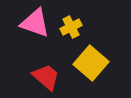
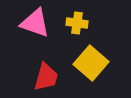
yellow cross: moved 6 px right, 4 px up; rotated 35 degrees clockwise
red trapezoid: rotated 64 degrees clockwise
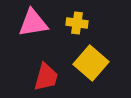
pink triangle: moved 2 px left; rotated 28 degrees counterclockwise
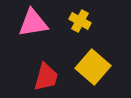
yellow cross: moved 3 px right, 2 px up; rotated 20 degrees clockwise
yellow square: moved 2 px right, 4 px down
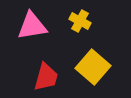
pink triangle: moved 1 px left, 3 px down
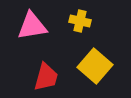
yellow cross: rotated 15 degrees counterclockwise
yellow square: moved 2 px right, 1 px up
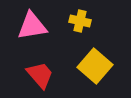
red trapezoid: moved 6 px left, 2 px up; rotated 56 degrees counterclockwise
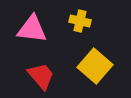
pink triangle: moved 3 px down; rotated 16 degrees clockwise
red trapezoid: moved 1 px right, 1 px down
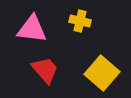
yellow square: moved 7 px right, 7 px down
red trapezoid: moved 4 px right, 6 px up
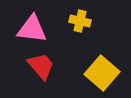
red trapezoid: moved 4 px left, 4 px up
